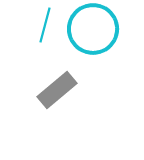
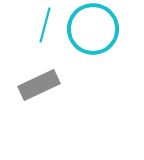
gray rectangle: moved 18 px left, 5 px up; rotated 15 degrees clockwise
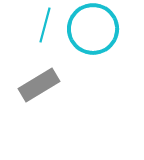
gray rectangle: rotated 6 degrees counterclockwise
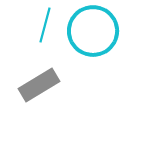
cyan circle: moved 2 px down
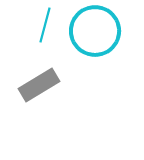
cyan circle: moved 2 px right
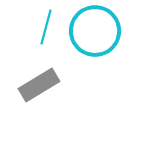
cyan line: moved 1 px right, 2 px down
